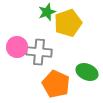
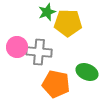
yellow pentagon: rotated 20 degrees clockwise
orange pentagon: rotated 12 degrees counterclockwise
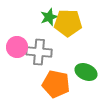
green star: moved 2 px right, 5 px down
green ellipse: moved 1 px left
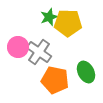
pink circle: moved 1 px right
gray cross: rotated 30 degrees clockwise
green ellipse: rotated 40 degrees clockwise
orange pentagon: moved 1 px left, 4 px up
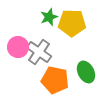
yellow pentagon: moved 4 px right
